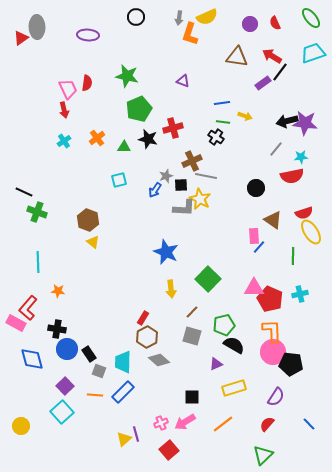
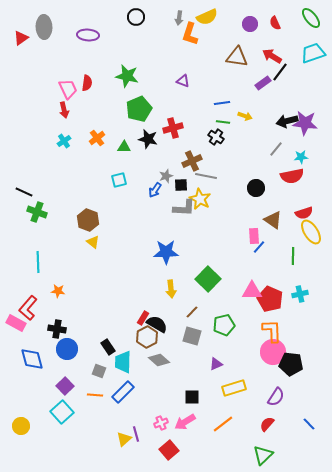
gray ellipse at (37, 27): moved 7 px right
blue star at (166, 252): rotated 25 degrees counterclockwise
pink triangle at (254, 288): moved 2 px left, 3 px down
black semicircle at (234, 345): moved 77 px left, 21 px up
black rectangle at (89, 354): moved 19 px right, 7 px up
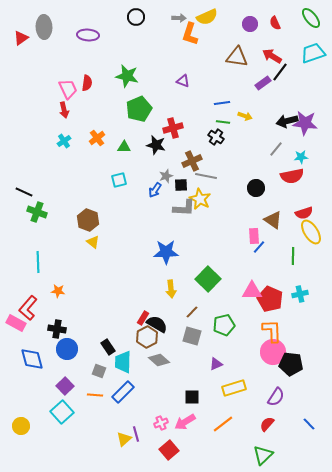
gray arrow at (179, 18): rotated 96 degrees counterclockwise
black star at (148, 139): moved 8 px right, 6 px down
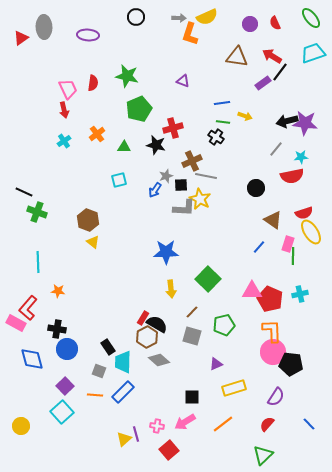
red semicircle at (87, 83): moved 6 px right
orange cross at (97, 138): moved 4 px up
pink rectangle at (254, 236): moved 34 px right, 8 px down; rotated 21 degrees clockwise
pink cross at (161, 423): moved 4 px left, 3 px down; rotated 32 degrees clockwise
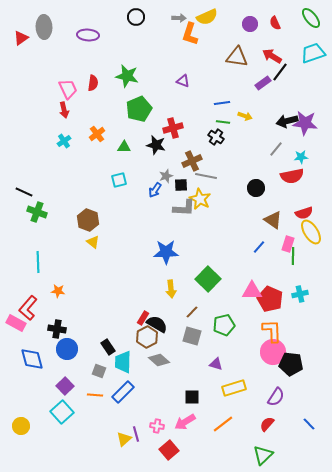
purple triangle at (216, 364): rotated 40 degrees clockwise
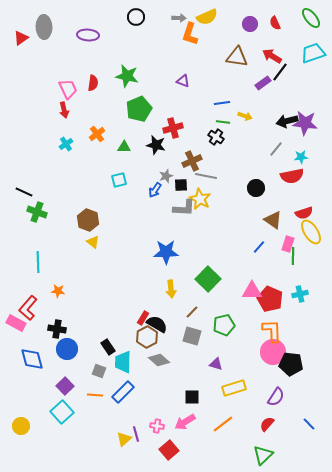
cyan cross at (64, 141): moved 2 px right, 3 px down
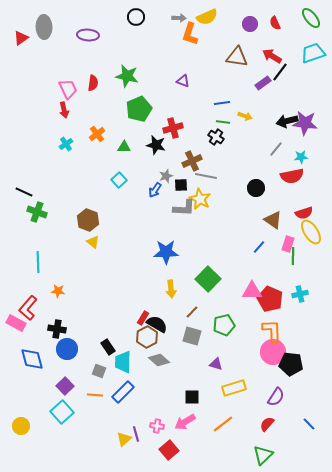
cyan square at (119, 180): rotated 28 degrees counterclockwise
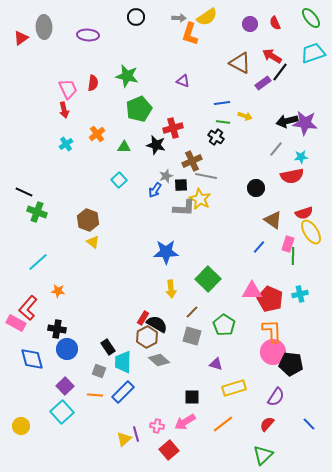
yellow semicircle at (207, 17): rotated 10 degrees counterclockwise
brown triangle at (237, 57): moved 3 px right, 6 px down; rotated 20 degrees clockwise
cyan line at (38, 262): rotated 50 degrees clockwise
green pentagon at (224, 325): rotated 25 degrees counterclockwise
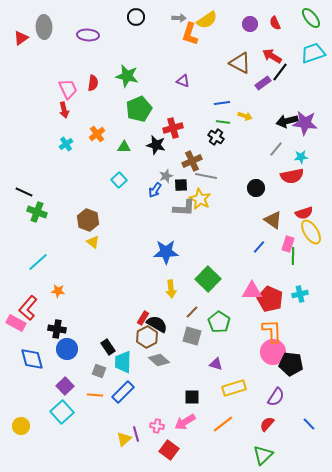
yellow semicircle at (207, 17): moved 3 px down
green pentagon at (224, 325): moved 5 px left, 3 px up
red square at (169, 450): rotated 12 degrees counterclockwise
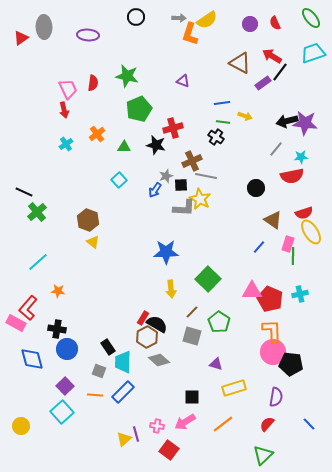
green cross at (37, 212): rotated 30 degrees clockwise
purple semicircle at (276, 397): rotated 24 degrees counterclockwise
